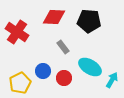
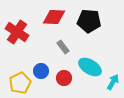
blue circle: moved 2 px left
cyan arrow: moved 1 px right, 2 px down
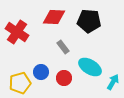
blue circle: moved 1 px down
yellow pentagon: rotated 10 degrees clockwise
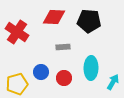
gray rectangle: rotated 56 degrees counterclockwise
cyan ellipse: moved 1 px right, 1 px down; rotated 60 degrees clockwise
yellow pentagon: moved 3 px left, 1 px down
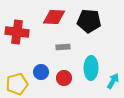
red cross: rotated 25 degrees counterclockwise
cyan arrow: moved 1 px up
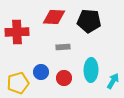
red cross: rotated 10 degrees counterclockwise
cyan ellipse: moved 2 px down
yellow pentagon: moved 1 px right, 1 px up
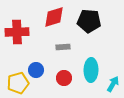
red diamond: rotated 20 degrees counterclockwise
blue circle: moved 5 px left, 2 px up
cyan arrow: moved 3 px down
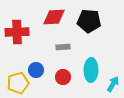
red diamond: rotated 15 degrees clockwise
red circle: moved 1 px left, 1 px up
